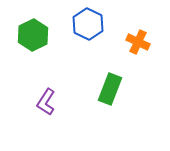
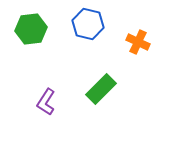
blue hexagon: rotated 12 degrees counterclockwise
green hexagon: moved 2 px left, 6 px up; rotated 20 degrees clockwise
green rectangle: moved 9 px left; rotated 24 degrees clockwise
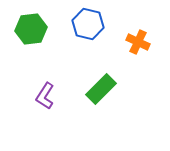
purple L-shape: moved 1 px left, 6 px up
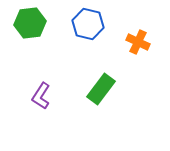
green hexagon: moved 1 px left, 6 px up
green rectangle: rotated 8 degrees counterclockwise
purple L-shape: moved 4 px left
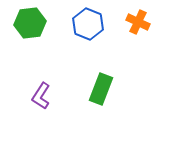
blue hexagon: rotated 8 degrees clockwise
orange cross: moved 20 px up
green rectangle: rotated 16 degrees counterclockwise
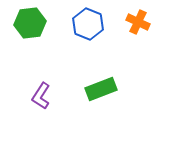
green rectangle: rotated 48 degrees clockwise
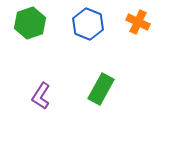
green hexagon: rotated 12 degrees counterclockwise
green rectangle: rotated 40 degrees counterclockwise
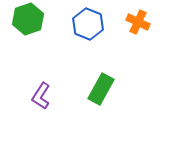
green hexagon: moved 2 px left, 4 px up
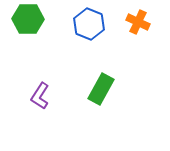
green hexagon: rotated 20 degrees clockwise
blue hexagon: moved 1 px right
purple L-shape: moved 1 px left
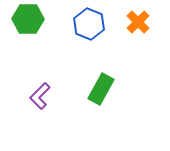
orange cross: rotated 20 degrees clockwise
purple L-shape: rotated 12 degrees clockwise
